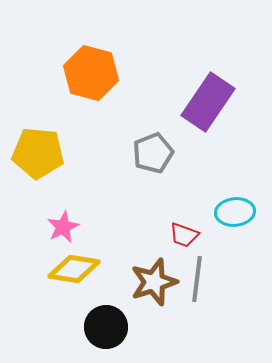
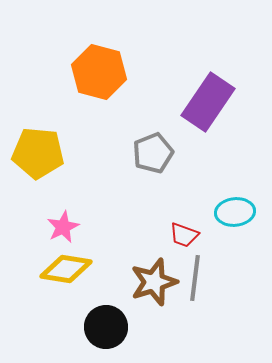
orange hexagon: moved 8 px right, 1 px up
yellow diamond: moved 8 px left
gray line: moved 2 px left, 1 px up
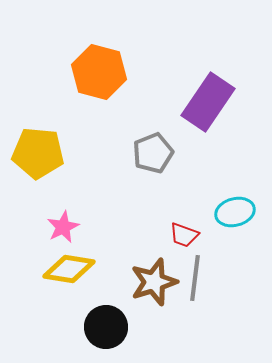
cyan ellipse: rotated 9 degrees counterclockwise
yellow diamond: moved 3 px right
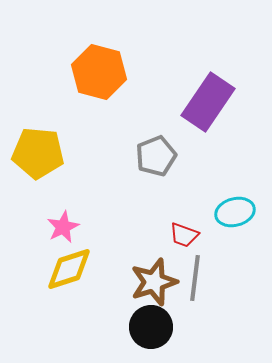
gray pentagon: moved 3 px right, 3 px down
yellow diamond: rotated 27 degrees counterclockwise
black circle: moved 45 px right
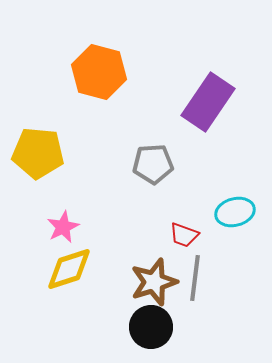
gray pentagon: moved 3 px left, 8 px down; rotated 18 degrees clockwise
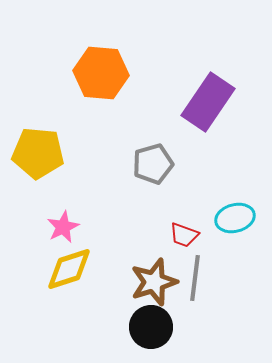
orange hexagon: moved 2 px right, 1 px down; rotated 10 degrees counterclockwise
gray pentagon: rotated 12 degrees counterclockwise
cyan ellipse: moved 6 px down
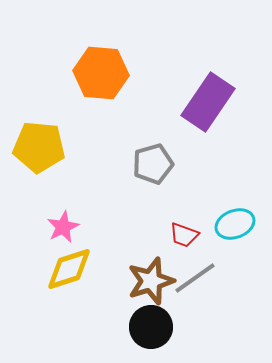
yellow pentagon: moved 1 px right, 6 px up
cyan ellipse: moved 6 px down; rotated 6 degrees counterclockwise
gray line: rotated 48 degrees clockwise
brown star: moved 3 px left, 1 px up
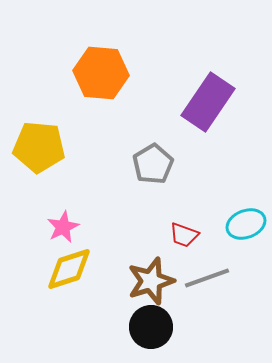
gray pentagon: rotated 15 degrees counterclockwise
cyan ellipse: moved 11 px right
gray line: moved 12 px right; rotated 15 degrees clockwise
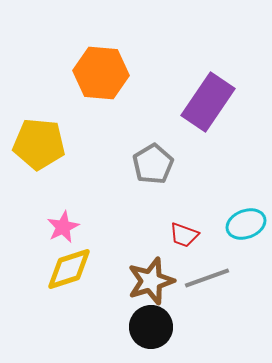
yellow pentagon: moved 3 px up
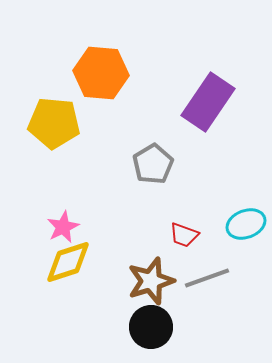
yellow pentagon: moved 15 px right, 21 px up
yellow diamond: moved 1 px left, 7 px up
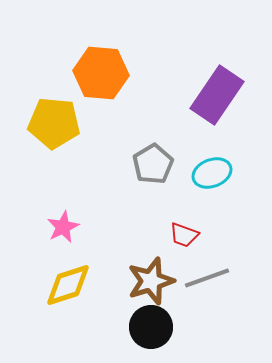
purple rectangle: moved 9 px right, 7 px up
cyan ellipse: moved 34 px left, 51 px up
yellow diamond: moved 23 px down
